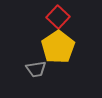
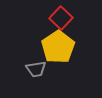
red square: moved 3 px right, 1 px down
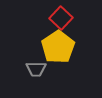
gray trapezoid: rotated 10 degrees clockwise
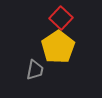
gray trapezoid: moved 1 px left, 1 px down; rotated 80 degrees counterclockwise
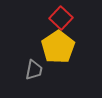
gray trapezoid: moved 1 px left
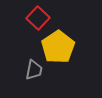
red square: moved 23 px left
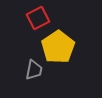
red square: rotated 20 degrees clockwise
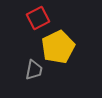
yellow pentagon: rotated 8 degrees clockwise
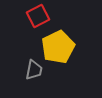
red square: moved 2 px up
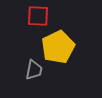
red square: rotated 30 degrees clockwise
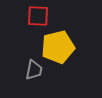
yellow pentagon: rotated 12 degrees clockwise
